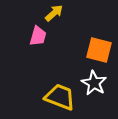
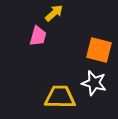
white star: rotated 15 degrees counterclockwise
yellow trapezoid: rotated 20 degrees counterclockwise
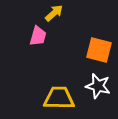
white star: moved 4 px right, 3 px down
yellow trapezoid: moved 1 px left, 1 px down
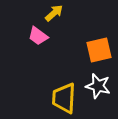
pink trapezoid: rotated 110 degrees clockwise
orange square: rotated 28 degrees counterclockwise
yellow trapezoid: moved 5 px right; rotated 88 degrees counterclockwise
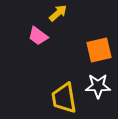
yellow arrow: moved 4 px right
white star: rotated 15 degrees counterclockwise
yellow trapezoid: rotated 12 degrees counterclockwise
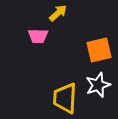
pink trapezoid: rotated 35 degrees counterclockwise
white star: moved 1 px up; rotated 20 degrees counterclockwise
yellow trapezoid: moved 1 px right; rotated 12 degrees clockwise
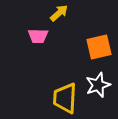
yellow arrow: moved 1 px right
orange square: moved 3 px up
